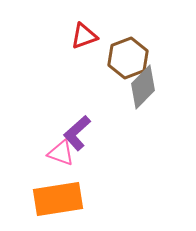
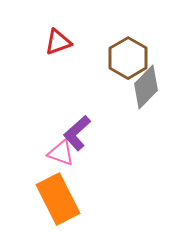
red triangle: moved 26 px left, 6 px down
brown hexagon: rotated 9 degrees counterclockwise
gray diamond: moved 3 px right
orange rectangle: rotated 72 degrees clockwise
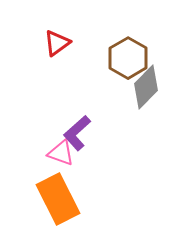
red triangle: moved 1 px left, 1 px down; rotated 16 degrees counterclockwise
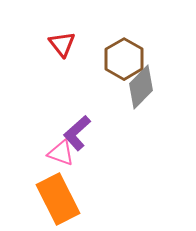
red triangle: moved 5 px right, 1 px down; rotated 32 degrees counterclockwise
brown hexagon: moved 4 px left, 1 px down
gray diamond: moved 5 px left
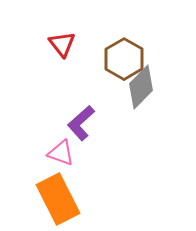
purple L-shape: moved 4 px right, 10 px up
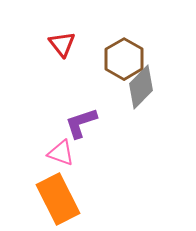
purple L-shape: rotated 24 degrees clockwise
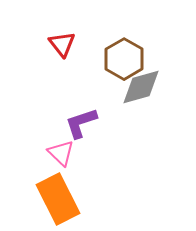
gray diamond: rotated 30 degrees clockwise
pink triangle: rotated 24 degrees clockwise
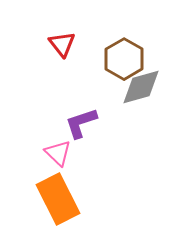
pink triangle: moved 3 px left
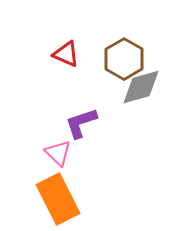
red triangle: moved 4 px right, 10 px down; rotated 28 degrees counterclockwise
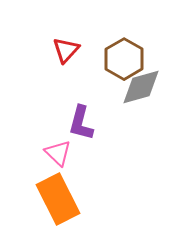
red triangle: moved 4 px up; rotated 48 degrees clockwise
purple L-shape: rotated 57 degrees counterclockwise
